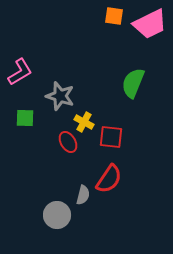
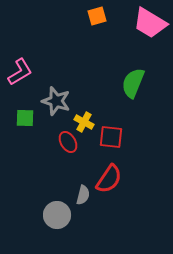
orange square: moved 17 px left; rotated 24 degrees counterclockwise
pink trapezoid: moved 1 px up; rotated 57 degrees clockwise
gray star: moved 4 px left, 5 px down
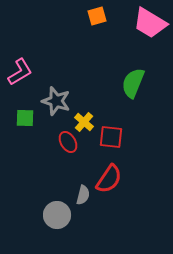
yellow cross: rotated 12 degrees clockwise
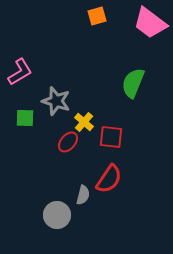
pink trapezoid: rotated 6 degrees clockwise
red ellipse: rotated 70 degrees clockwise
